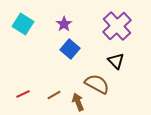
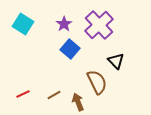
purple cross: moved 18 px left, 1 px up
brown semicircle: moved 2 px up; rotated 35 degrees clockwise
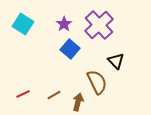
brown arrow: rotated 36 degrees clockwise
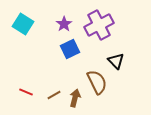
purple cross: rotated 16 degrees clockwise
blue square: rotated 24 degrees clockwise
red line: moved 3 px right, 2 px up; rotated 48 degrees clockwise
brown arrow: moved 3 px left, 4 px up
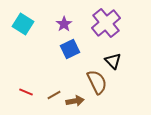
purple cross: moved 7 px right, 2 px up; rotated 12 degrees counterclockwise
black triangle: moved 3 px left
brown arrow: moved 3 px down; rotated 66 degrees clockwise
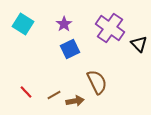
purple cross: moved 4 px right, 5 px down; rotated 16 degrees counterclockwise
black triangle: moved 26 px right, 17 px up
red line: rotated 24 degrees clockwise
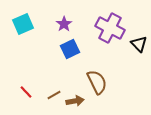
cyan square: rotated 35 degrees clockwise
purple cross: rotated 8 degrees counterclockwise
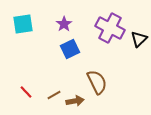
cyan square: rotated 15 degrees clockwise
black triangle: moved 5 px up; rotated 30 degrees clockwise
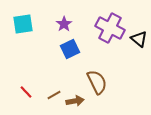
black triangle: rotated 36 degrees counterclockwise
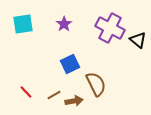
black triangle: moved 1 px left, 1 px down
blue square: moved 15 px down
brown semicircle: moved 1 px left, 2 px down
brown arrow: moved 1 px left
